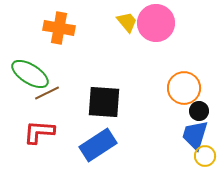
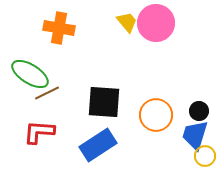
orange circle: moved 28 px left, 27 px down
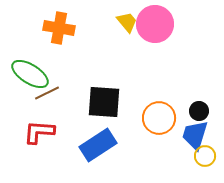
pink circle: moved 1 px left, 1 px down
orange circle: moved 3 px right, 3 px down
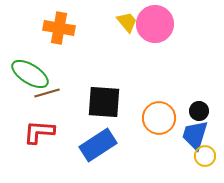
brown line: rotated 10 degrees clockwise
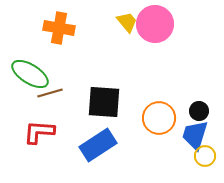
brown line: moved 3 px right
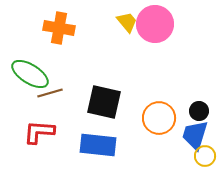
black square: rotated 9 degrees clockwise
blue rectangle: rotated 39 degrees clockwise
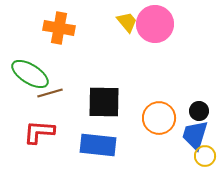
black square: rotated 12 degrees counterclockwise
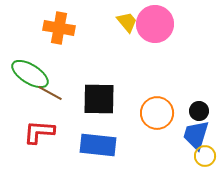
brown line: rotated 45 degrees clockwise
black square: moved 5 px left, 3 px up
orange circle: moved 2 px left, 5 px up
blue trapezoid: moved 1 px right
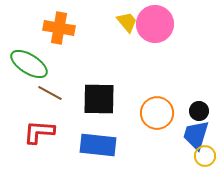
green ellipse: moved 1 px left, 10 px up
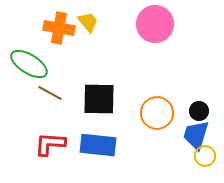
yellow trapezoid: moved 39 px left
red L-shape: moved 11 px right, 12 px down
